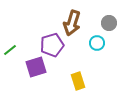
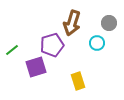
green line: moved 2 px right
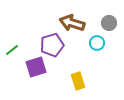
brown arrow: rotated 90 degrees clockwise
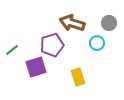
yellow rectangle: moved 4 px up
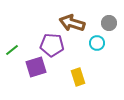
purple pentagon: rotated 20 degrees clockwise
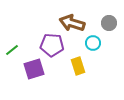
cyan circle: moved 4 px left
purple square: moved 2 px left, 2 px down
yellow rectangle: moved 11 px up
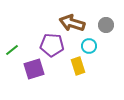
gray circle: moved 3 px left, 2 px down
cyan circle: moved 4 px left, 3 px down
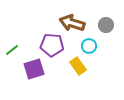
yellow rectangle: rotated 18 degrees counterclockwise
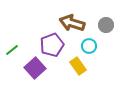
purple pentagon: rotated 25 degrees counterclockwise
purple square: moved 1 px right, 1 px up; rotated 25 degrees counterclockwise
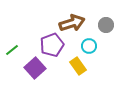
brown arrow: rotated 145 degrees clockwise
